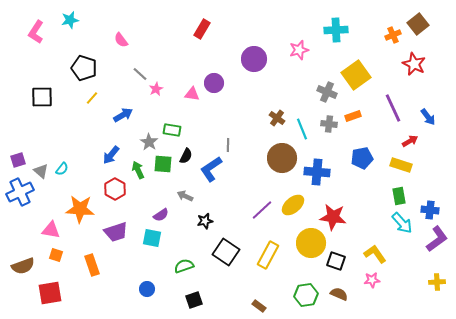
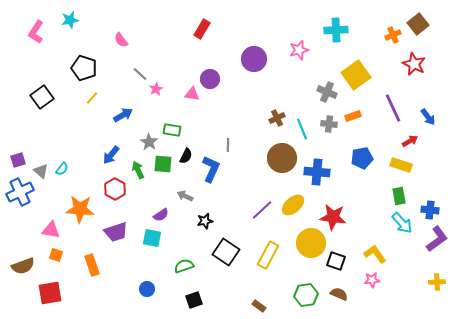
purple circle at (214, 83): moved 4 px left, 4 px up
black square at (42, 97): rotated 35 degrees counterclockwise
brown cross at (277, 118): rotated 28 degrees clockwise
blue L-shape at (211, 169): rotated 148 degrees clockwise
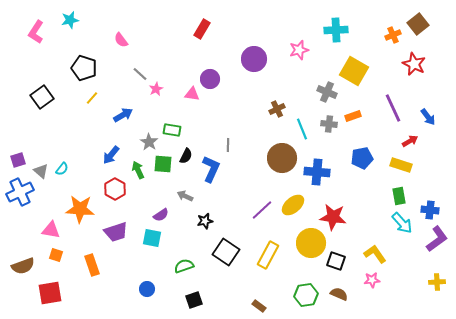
yellow square at (356, 75): moved 2 px left, 4 px up; rotated 24 degrees counterclockwise
brown cross at (277, 118): moved 9 px up
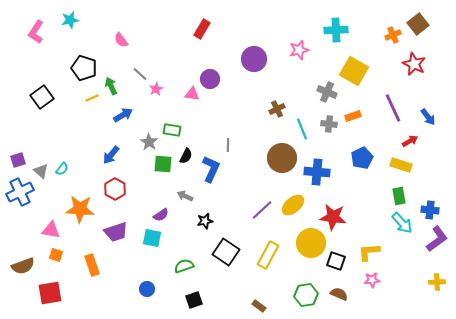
yellow line at (92, 98): rotated 24 degrees clockwise
blue pentagon at (362, 158): rotated 15 degrees counterclockwise
green arrow at (138, 170): moved 27 px left, 84 px up
yellow L-shape at (375, 254): moved 6 px left, 2 px up; rotated 60 degrees counterclockwise
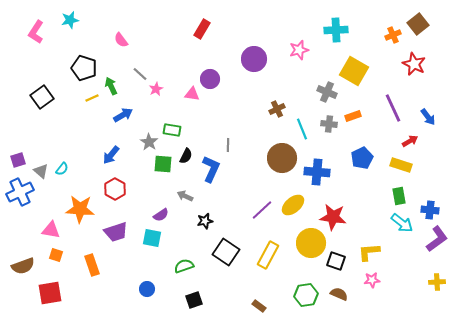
cyan arrow at (402, 223): rotated 10 degrees counterclockwise
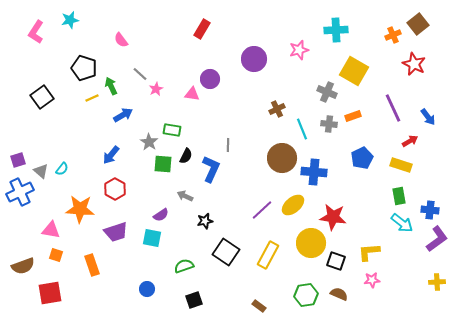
blue cross at (317, 172): moved 3 px left
